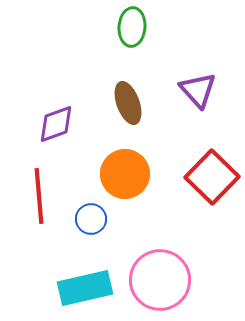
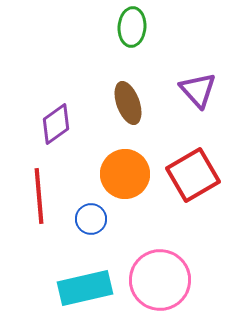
purple diamond: rotated 15 degrees counterclockwise
red square: moved 19 px left, 2 px up; rotated 16 degrees clockwise
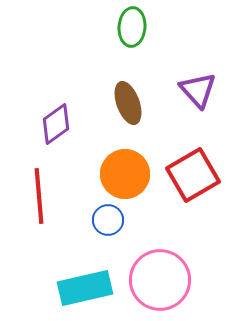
blue circle: moved 17 px right, 1 px down
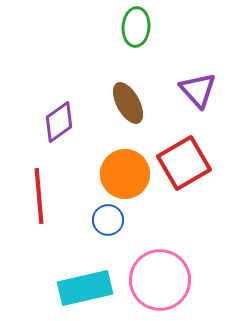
green ellipse: moved 4 px right
brown ellipse: rotated 9 degrees counterclockwise
purple diamond: moved 3 px right, 2 px up
red square: moved 9 px left, 12 px up
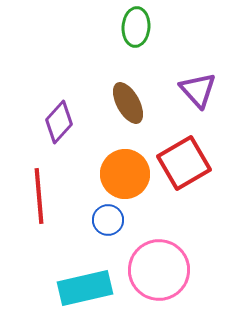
purple diamond: rotated 12 degrees counterclockwise
pink circle: moved 1 px left, 10 px up
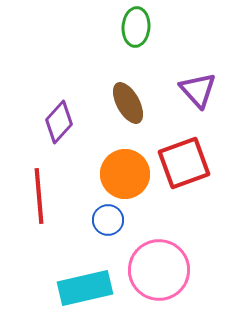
red square: rotated 10 degrees clockwise
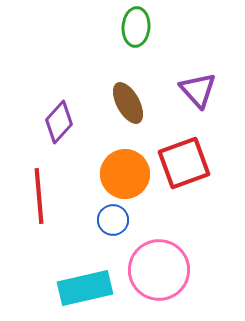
blue circle: moved 5 px right
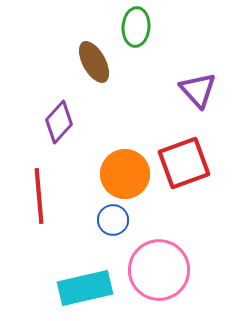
brown ellipse: moved 34 px left, 41 px up
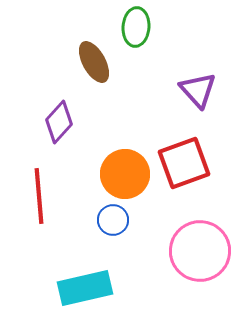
pink circle: moved 41 px right, 19 px up
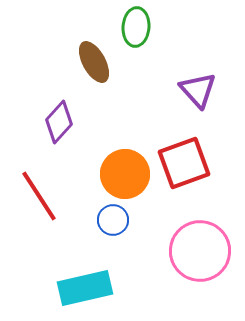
red line: rotated 28 degrees counterclockwise
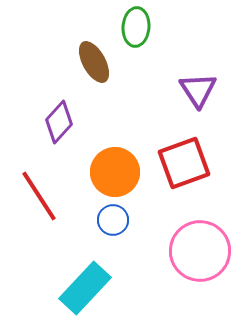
purple triangle: rotated 9 degrees clockwise
orange circle: moved 10 px left, 2 px up
cyan rectangle: rotated 34 degrees counterclockwise
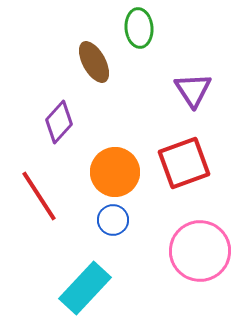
green ellipse: moved 3 px right, 1 px down; rotated 9 degrees counterclockwise
purple triangle: moved 5 px left
